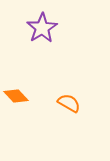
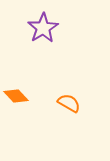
purple star: moved 1 px right
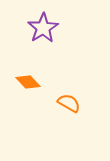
orange diamond: moved 12 px right, 14 px up
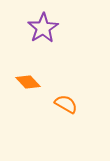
orange semicircle: moved 3 px left, 1 px down
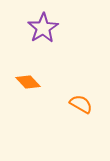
orange semicircle: moved 15 px right
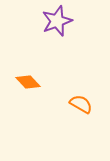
purple star: moved 14 px right, 7 px up; rotated 12 degrees clockwise
